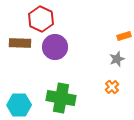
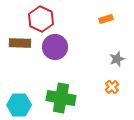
orange rectangle: moved 18 px left, 17 px up
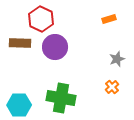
orange rectangle: moved 3 px right
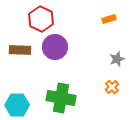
brown rectangle: moved 7 px down
cyan hexagon: moved 2 px left
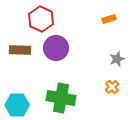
purple circle: moved 1 px right, 1 px down
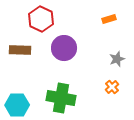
purple circle: moved 8 px right
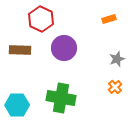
orange cross: moved 3 px right
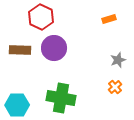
red hexagon: moved 2 px up
purple circle: moved 10 px left
gray star: moved 1 px right, 1 px down
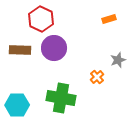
red hexagon: moved 2 px down
orange cross: moved 18 px left, 10 px up
